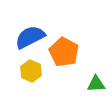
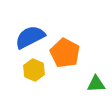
orange pentagon: moved 1 px right, 1 px down
yellow hexagon: moved 3 px right, 1 px up
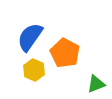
blue semicircle: rotated 28 degrees counterclockwise
green triangle: rotated 18 degrees counterclockwise
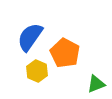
yellow hexagon: moved 3 px right, 1 px down
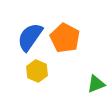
orange pentagon: moved 15 px up
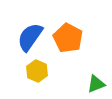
orange pentagon: moved 3 px right
